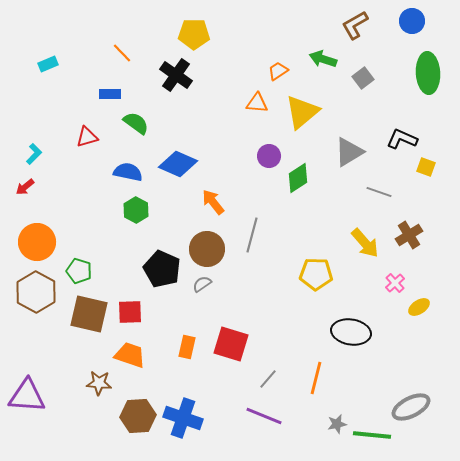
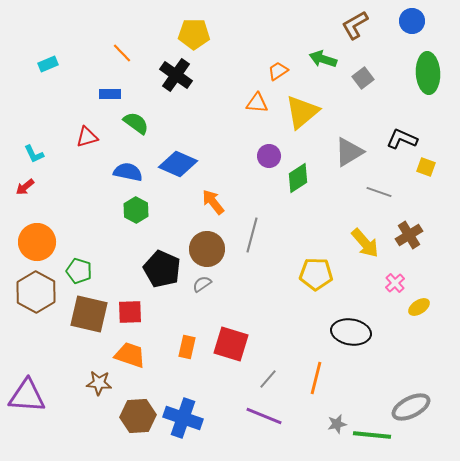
cyan L-shape at (34, 154): rotated 110 degrees clockwise
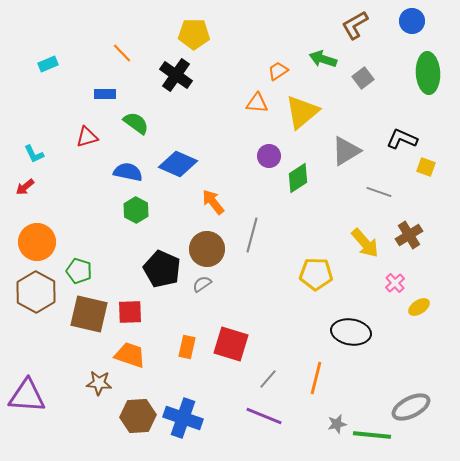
blue rectangle at (110, 94): moved 5 px left
gray triangle at (349, 152): moved 3 px left, 1 px up
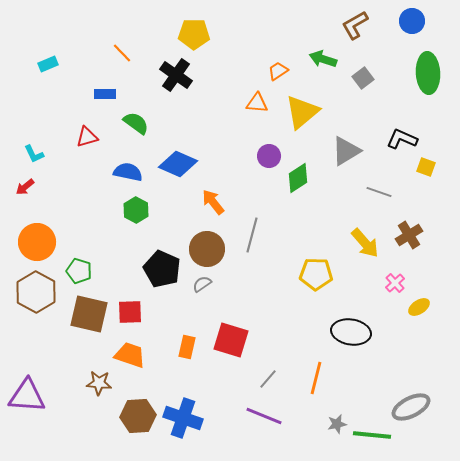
red square at (231, 344): moved 4 px up
